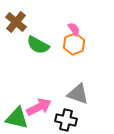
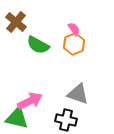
pink arrow: moved 9 px left, 6 px up
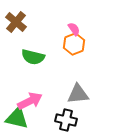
green semicircle: moved 5 px left, 12 px down; rotated 15 degrees counterclockwise
gray triangle: rotated 25 degrees counterclockwise
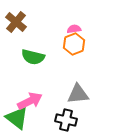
pink semicircle: rotated 64 degrees counterclockwise
green triangle: rotated 25 degrees clockwise
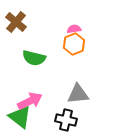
green semicircle: moved 1 px right, 1 px down
green triangle: moved 3 px right, 1 px up
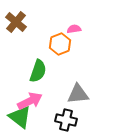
orange hexagon: moved 14 px left
green semicircle: moved 4 px right, 13 px down; rotated 85 degrees counterclockwise
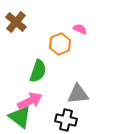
pink semicircle: moved 6 px right; rotated 32 degrees clockwise
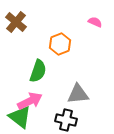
pink semicircle: moved 15 px right, 7 px up
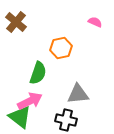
orange hexagon: moved 1 px right, 4 px down; rotated 10 degrees clockwise
green semicircle: moved 2 px down
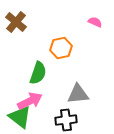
black cross: rotated 20 degrees counterclockwise
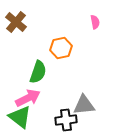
pink semicircle: rotated 56 degrees clockwise
green semicircle: moved 1 px up
gray triangle: moved 6 px right, 11 px down
pink arrow: moved 2 px left, 3 px up
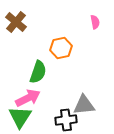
green triangle: rotated 25 degrees clockwise
